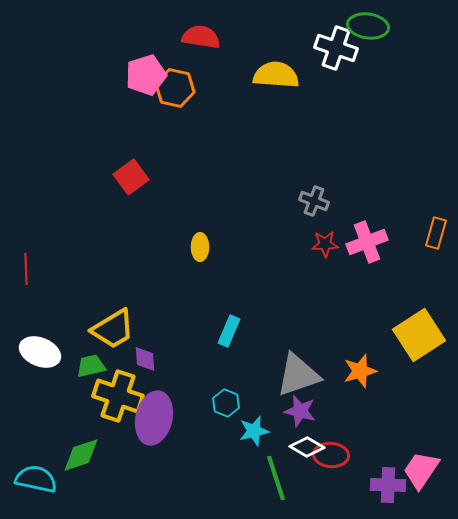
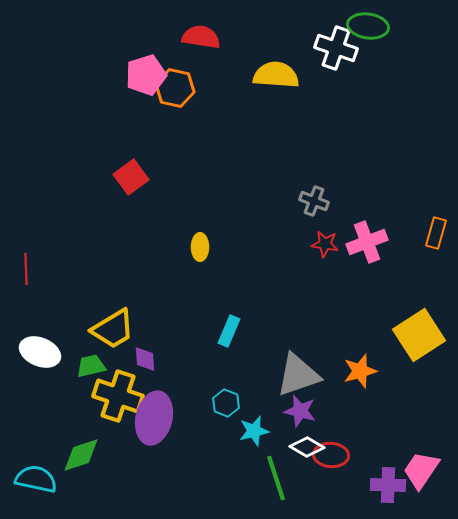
red star: rotated 12 degrees clockwise
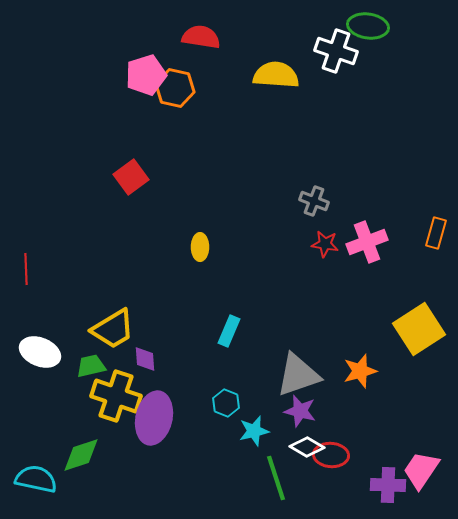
white cross: moved 3 px down
yellow square: moved 6 px up
yellow cross: moved 2 px left
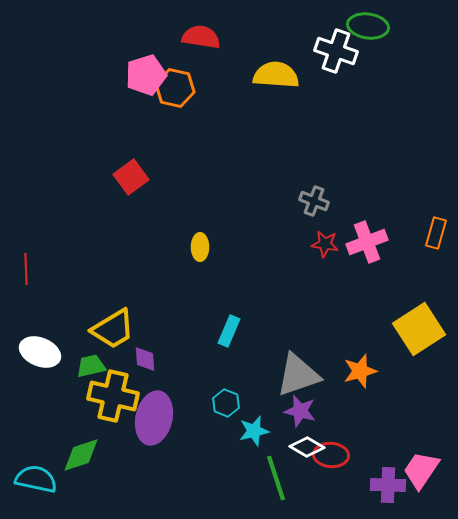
yellow cross: moved 3 px left; rotated 6 degrees counterclockwise
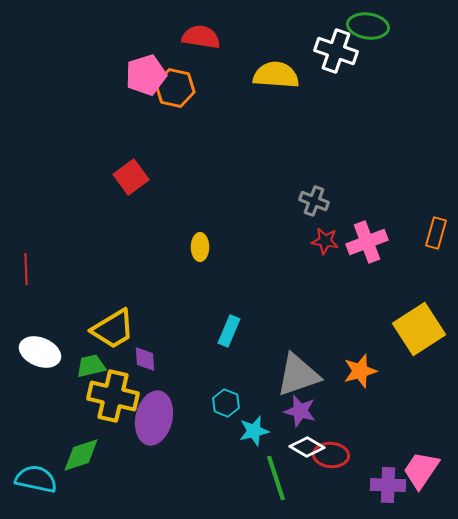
red star: moved 3 px up
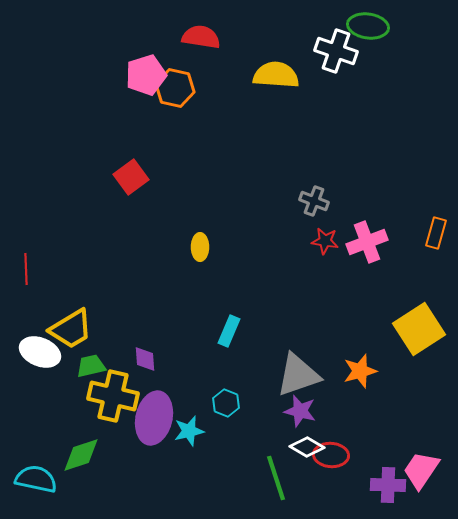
yellow trapezoid: moved 42 px left
cyan star: moved 65 px left
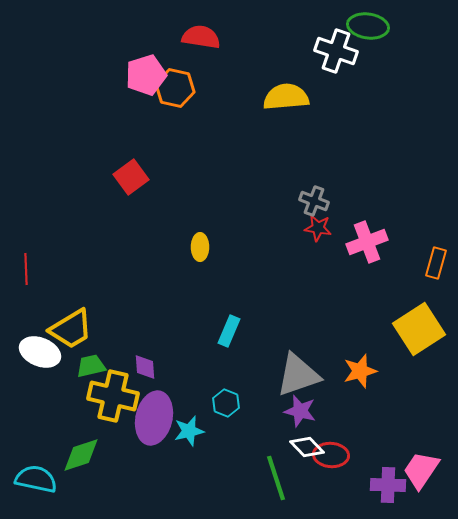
yellow semicircle: moved 10 px right, 22 px down; rotated 9 degrees counterclockwise
orange rectangle: moved 30 px down
red star: moved 7 px left, 13 px up
purple diamond: moved 8 px down
white diamond: rotated 16 degrees clockwise
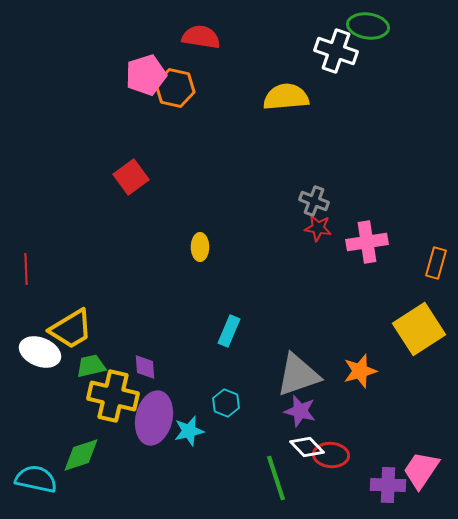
pink cross: rotated 12 degrees clockwise
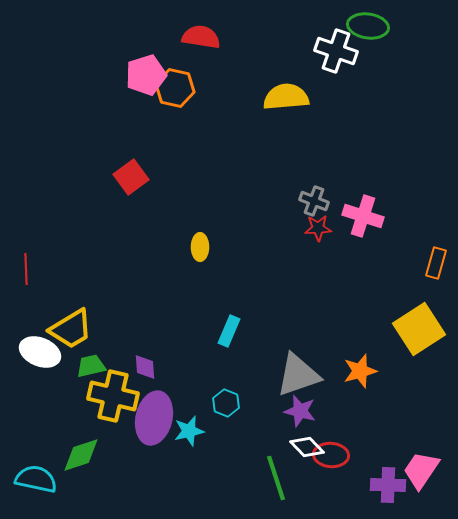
red star: rotated 12 degrees counterclockwise
pink cross: moved 4 px left, 26 px up; rotated 27 degrees clockwise
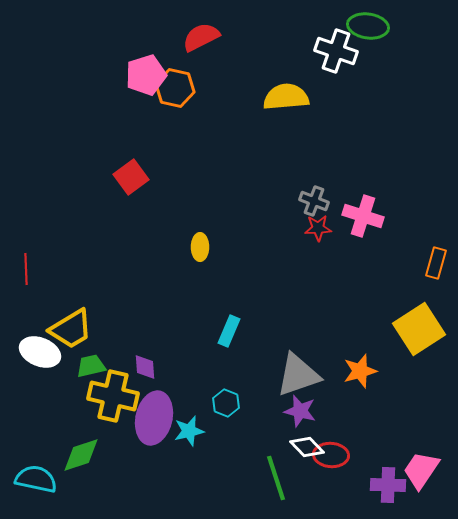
red semicircle: rotated 36 degrees counterclockwise
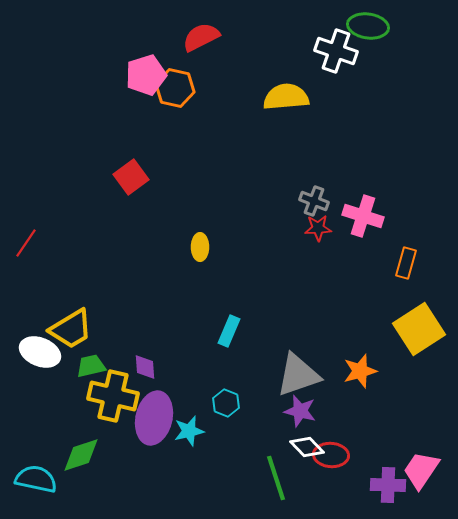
orange rectangle: moved 30 px left
red line: moved 26 px up; rotated 36 degrees clockwise
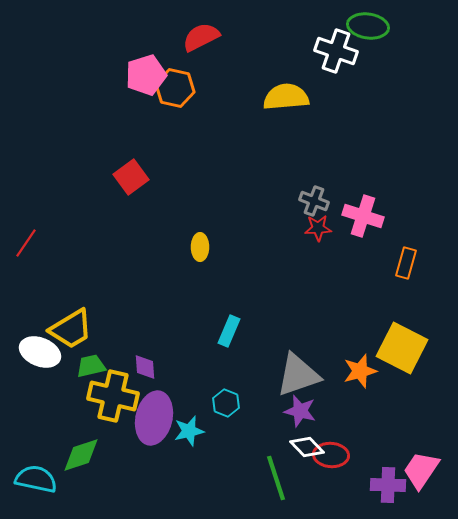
yellow square: moved 17 px left, 19 px down; rotated 30 degrees counterclockwise
